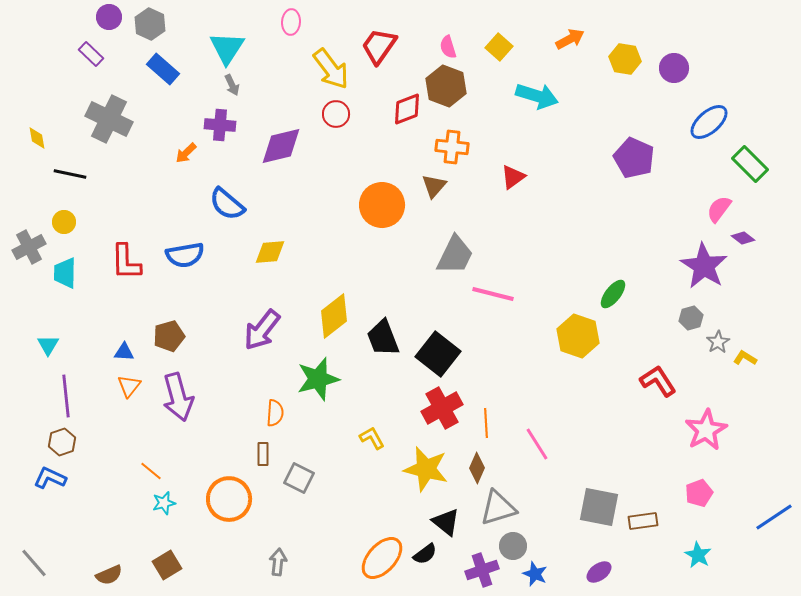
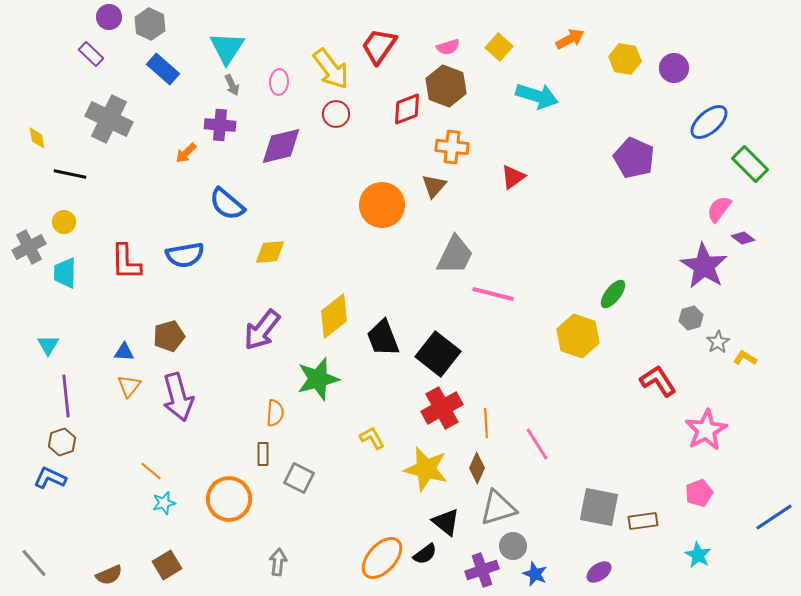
pink ellipse at (291, 22): moved 12 px left, 60 px down
pink semicircle at (448, 47): rotated 90 degrees counterclockwise
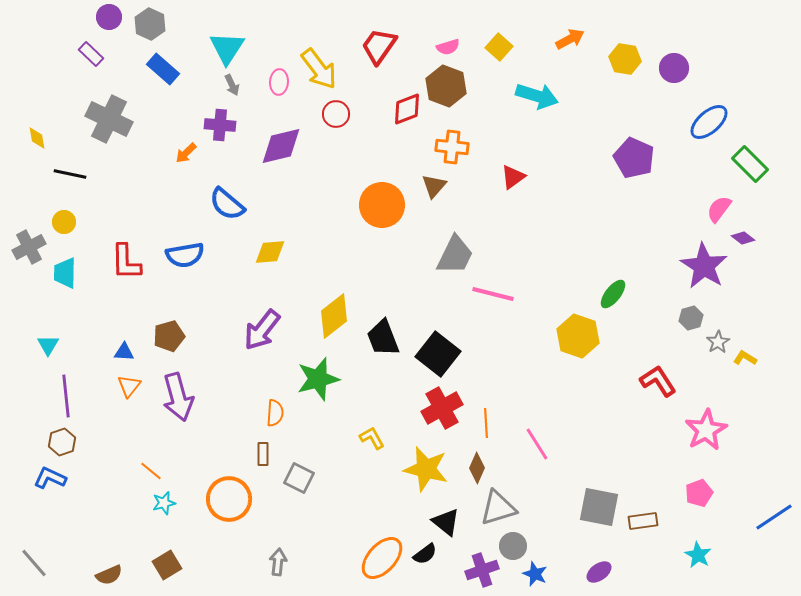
yellow arrow at (331, 69): moved 12 px left
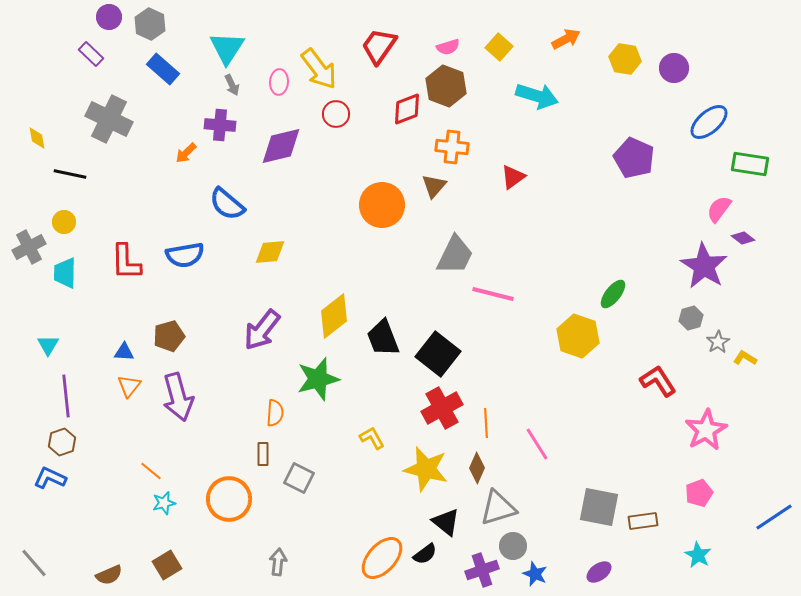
orange arrow at (570, 39): moved 4 px left
green rectangle at (750, 164): rotated 36 degrees counterclockwise
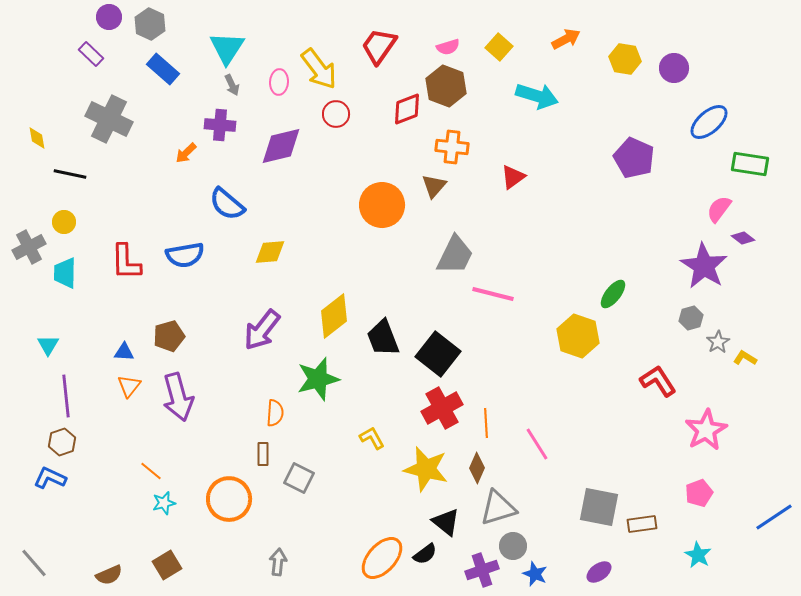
brown rectangle at (643, 521): moved 1 px left, 3 px down
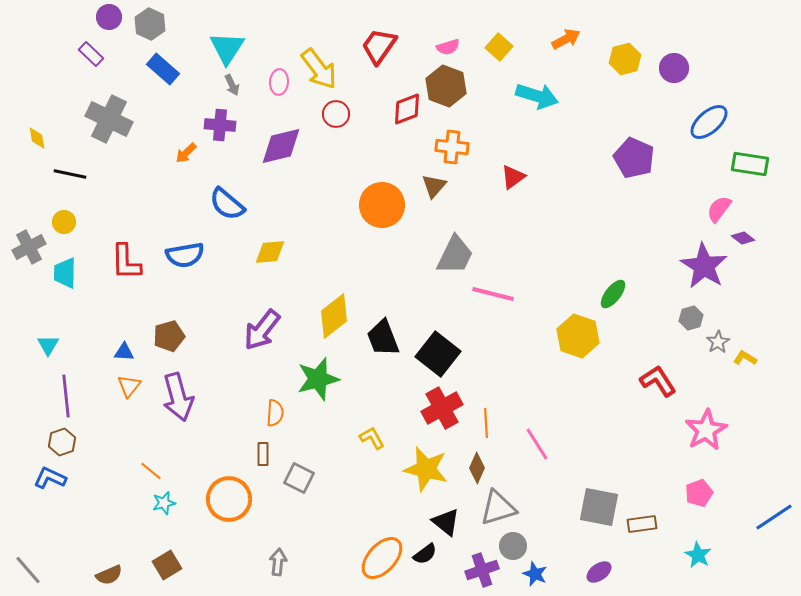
yellow hexagon at (625, 59): rotated 24 degrees counterclockwise
gray line at (34, 563): moved 6 px left, 7 px down
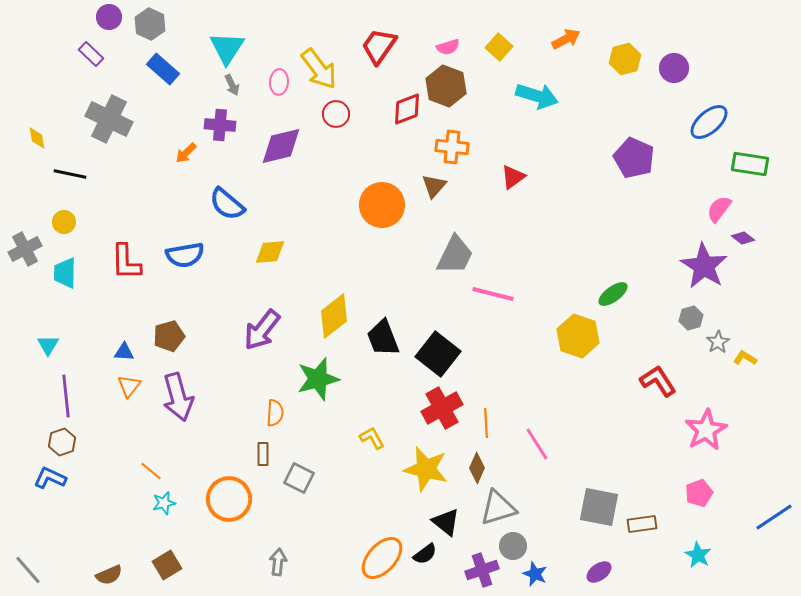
gray cross at (29, 247): moved 4 px left, 2 px down
green ellipse at (613, 294): rotated 16 degrees clockwise
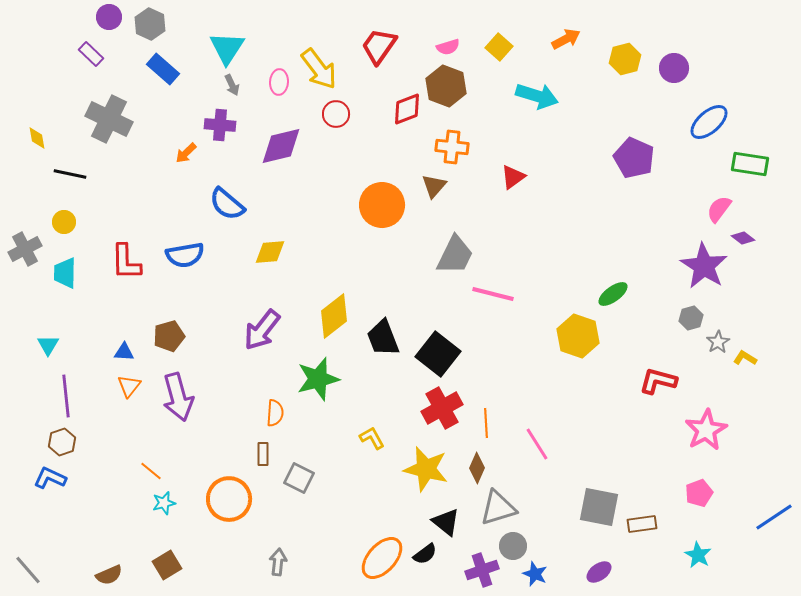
red L-shape at (658, 381): rotated 42 degrees counterclockwise
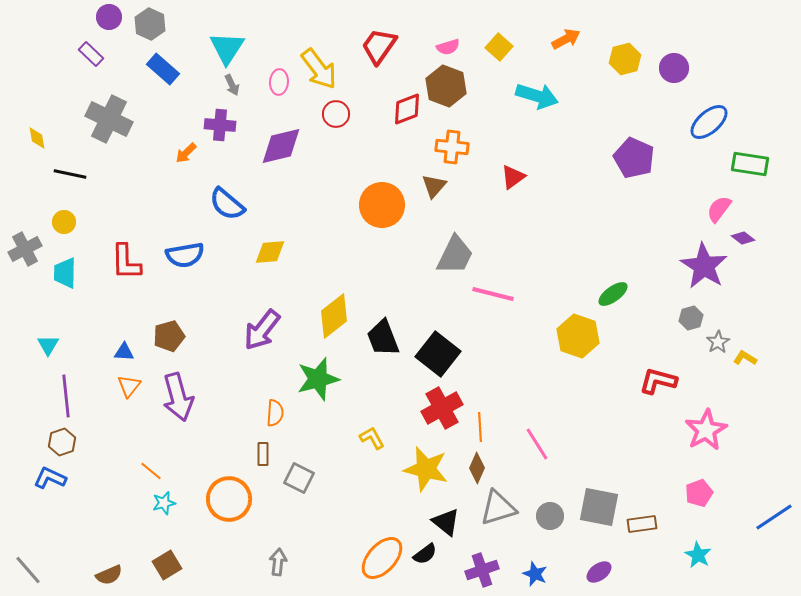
orange line at (486, 423): moved 6 px left, 4 px down
gray circle at (513, 546): moved 37 px right, 30 px up
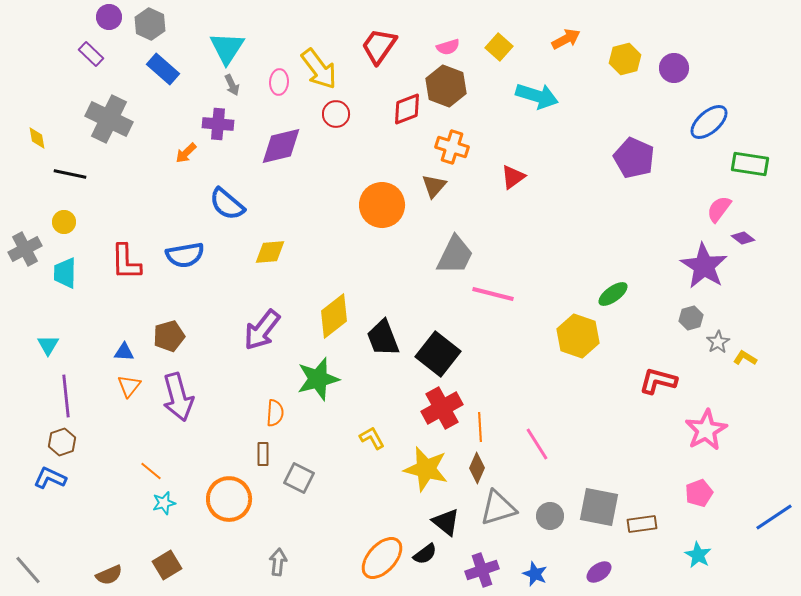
purple cross at (220, 125): moved 2 px left, 1 px up
orange cross at (452, 147): rotated 12 degrees clockwise
